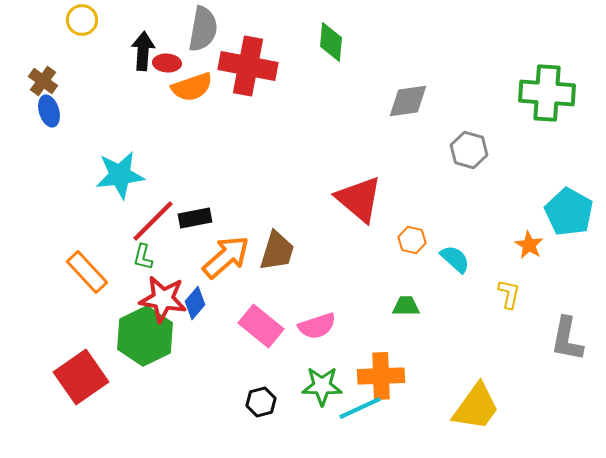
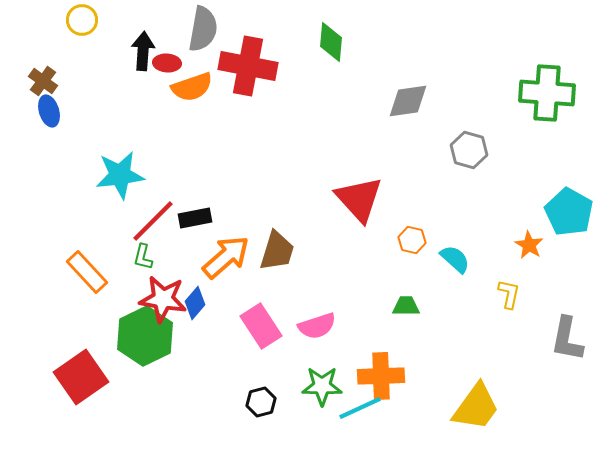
red triangle: rotated 8 degrees clockwise
pink rectangle: rotated 18 degrees clockwise
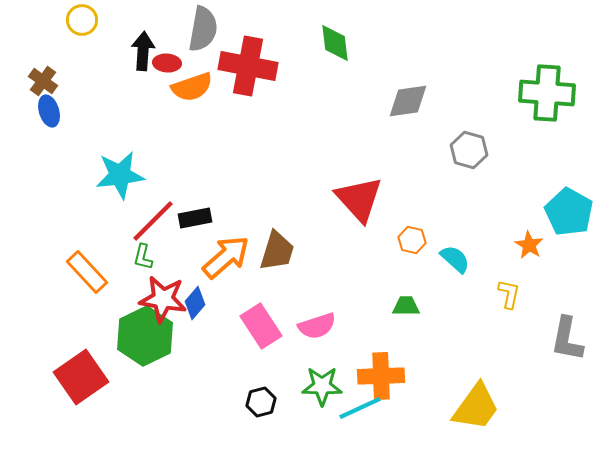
green diamond: moved 4 px right, 1 px down; rotated 12 degrees counterclockwise
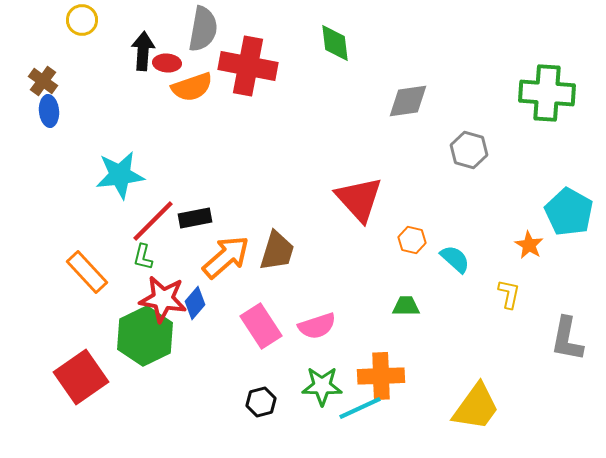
blue ellipse: rotated 12 degrees clockwise
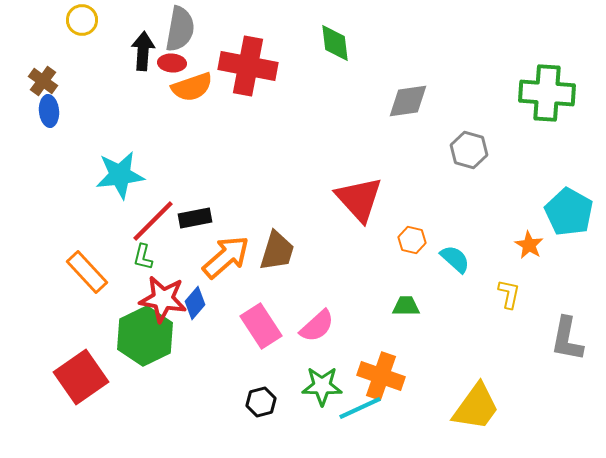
gray semicircle: moved 23 px left
red ellipse: moved 5 px right
pink semicircle: rotated 24 degrees counterclockwise
orange cross: rotated 21 degrees clockwise
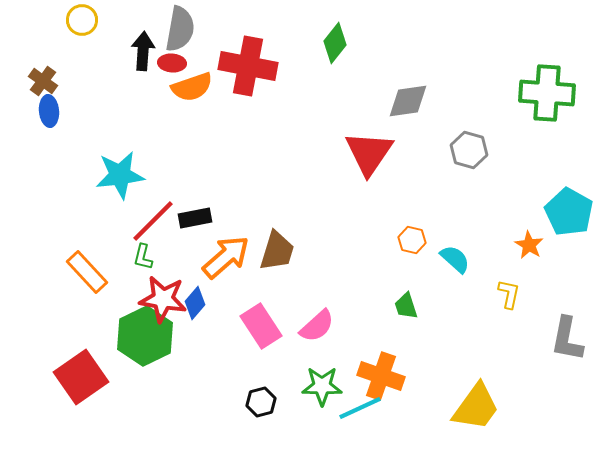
green diamond: rotated 45 degrees clockwise
red triangle: moved 10 px right, 46 px up; rotated 16 degrees clockwise
green trapezoid: rotated 108 degrees counterclockwise
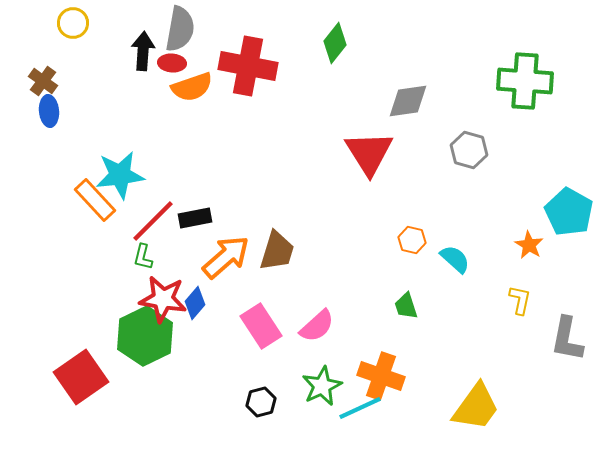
yellow circle: moved 9 px left, 3 px down
green cross: moved 22 px left, 12 px up
red triangle: rotated 6 degrees counterclockwise
orange rectangle: moved 8 px right, 72 px up
yellow L-shape: moved 11 px right, 6 px down
green star: rotated 27 degrees counterclockwise
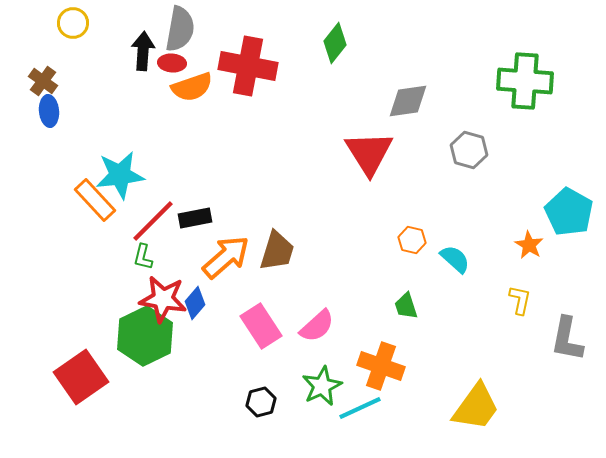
orange cross: moved 10 px up
